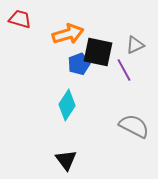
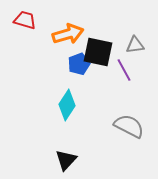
red trapezoid: moved 5 px right, 1 px down
gray triangle: rotated 18 degrees clockwise
gray semicircle: moved 5 px left
black triangle: rotated 20 degrees clockwise
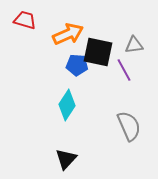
orange arrow: rotated 8 degrees counterclockwise
gray triangle: moved 1 px left
blue pentagon: moved 2 px left, 1 px down; rotated 25 degrees clockwise
gray semicircle: rotated 40 degrees clockwise
black triangle: moved 1 px up
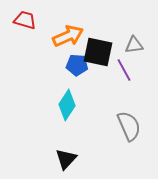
orange arrow: moved 2 px down
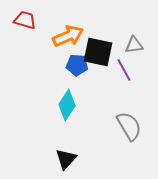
gray semicircle: rotated 8 degrees counterclockwise
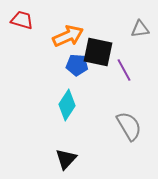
red trapezoid: moved 3 px left
gray triangle: moved 6 px right, 16 px up
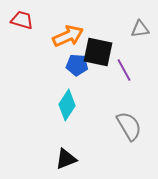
black triangle: rotated 25 degrees clockwise
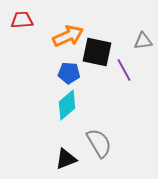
red trapezoid: rotated 20 degrees counterclockwise
gray triangle: moved 3 px right, 12 px down
black square: moved 1 px left
blue pentagon: moved 8 px left, 8 px down
cyan diamond: rotated 16 degrees clockwise
gray semicircle: moved 30 px left, 17 px down
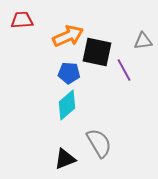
black triangle: moved 1 px left
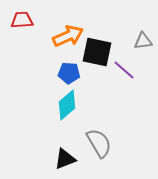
purple line: rotated 20 degrees counterclockwise
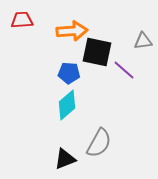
orange arrow: moved 4 px right, 5 px up; rotated 20 degrees clockwise
gray semicircle: rotated 60 degrees clockwise
